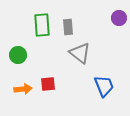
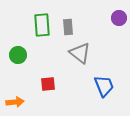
orange arrow: moved 8 px left, 13 px down
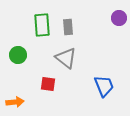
gray triangle: moved 14 px left, 5 px down
red square: rotated 14 degrees clockwise
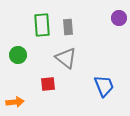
red square: rotated 14 degrees counterclockwise
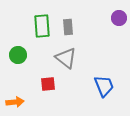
green rectangle: moved 1 px down
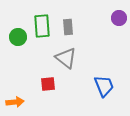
green circle: moved 18 px up
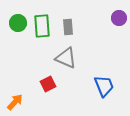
green circle: moved 14 px up
gray triangle: rotated 15 degrees counterclockwise
red square: rotated 21 degrees counterclockwise
orange arrow: rotated 42 degrees counterclockwise
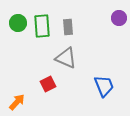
orange arrow: moved 2 px right
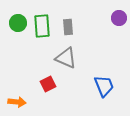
orange arrow: rotated 54 degrees clockwise
